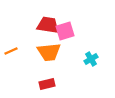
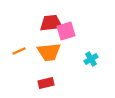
red trapezoid: moved 3 px right, 2 px up; rotated 15 degrees counterclockwise
pink square: moved 1 px right
orange line: moved 8 px right
red rectangle: moved 1 px left, 1 px up
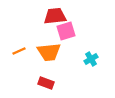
red trapezoid: moved 4 px right, 7 px up
red rectangle: rotated 35 degrees clockwise
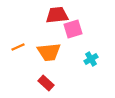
red trapezoid: moved 2 px right, 1 px up
pink square: moved 7 px right, 2 px up
orange line: moved 1 px left, 4 px up
red rectangle: rotated 21 degrees clockwise
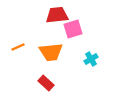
orange trapezoid: moved 2 px right
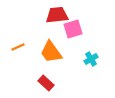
orange trapezoid: rotated 60 degrees clockwise
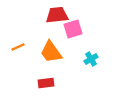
red rectangle: rotated 49 degrees counterclockwise
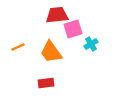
cyan cross: moved 15 px up
